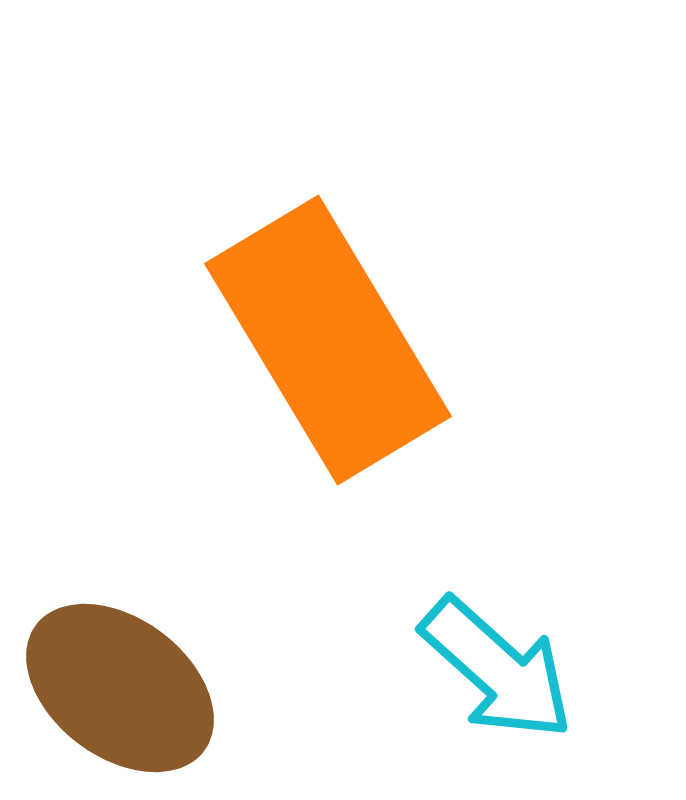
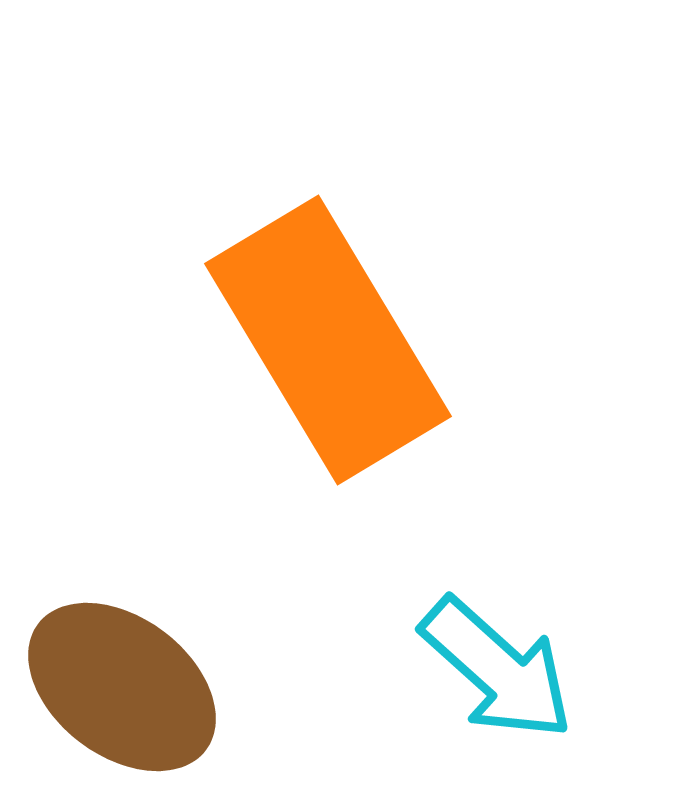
brown ellipse: moved 2 px right, 1 px up
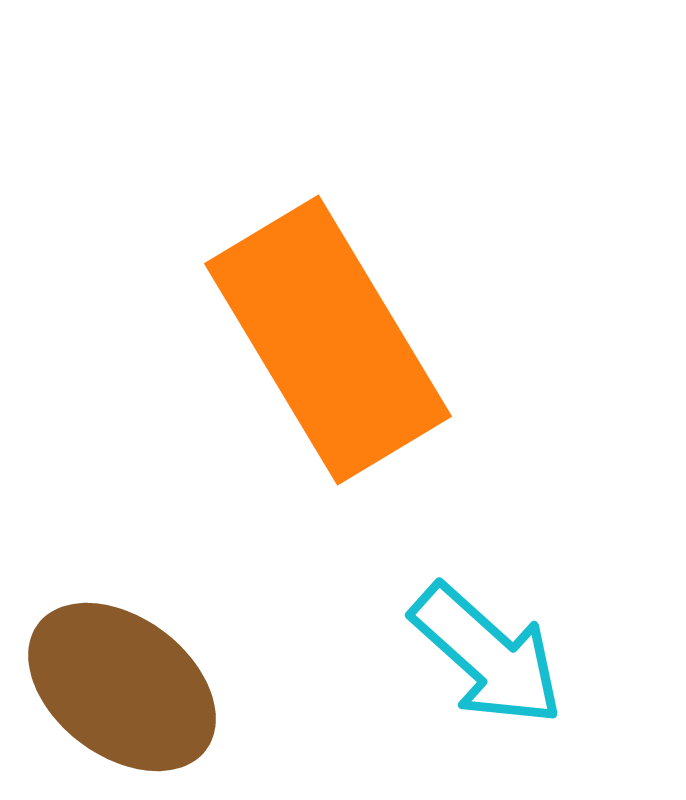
cyan arrow: moved 10 px left, 14 px up
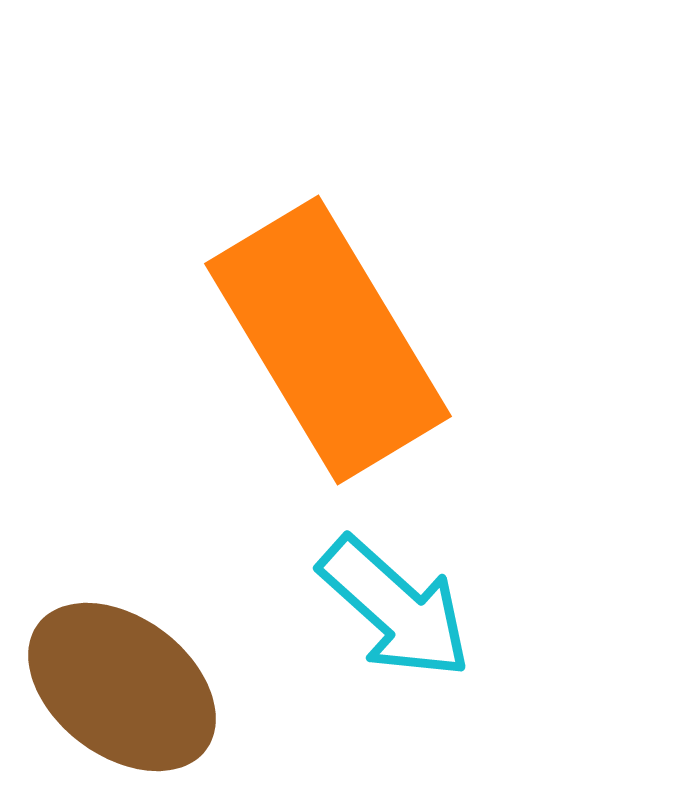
cyan arrow: moved 92 px left, 47 px up
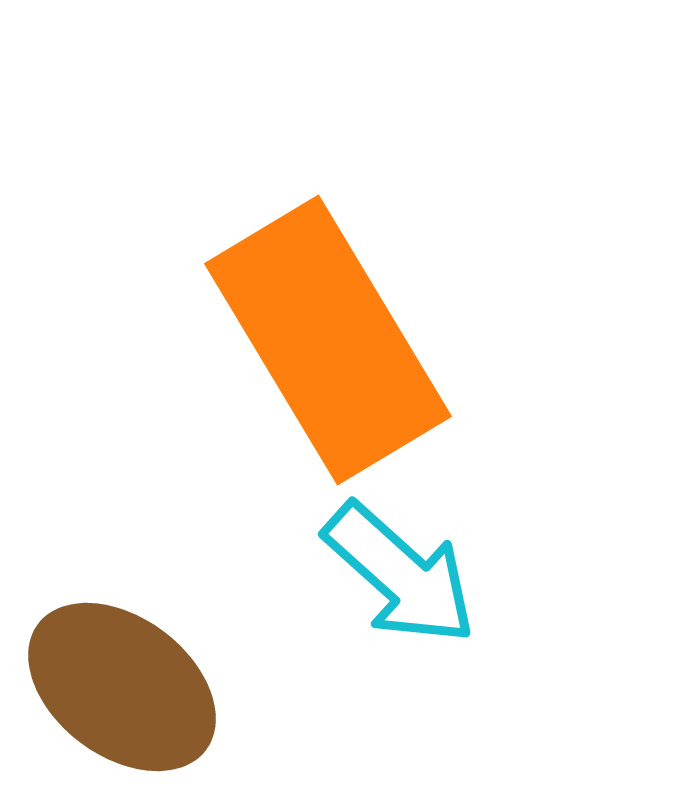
cyan arrow: moved 5 px right, 34 px up
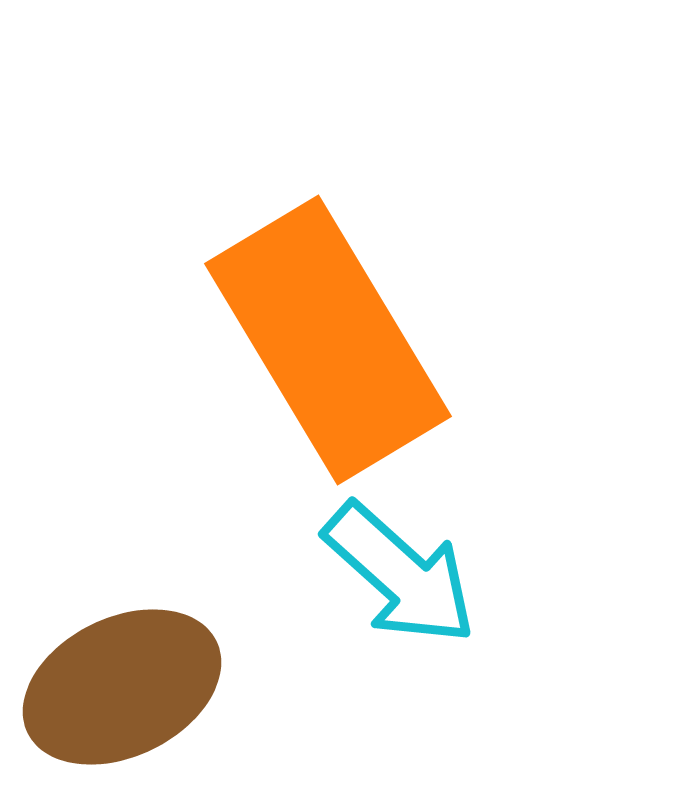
brown ellipse: rotated 63 degrees counterclockwise
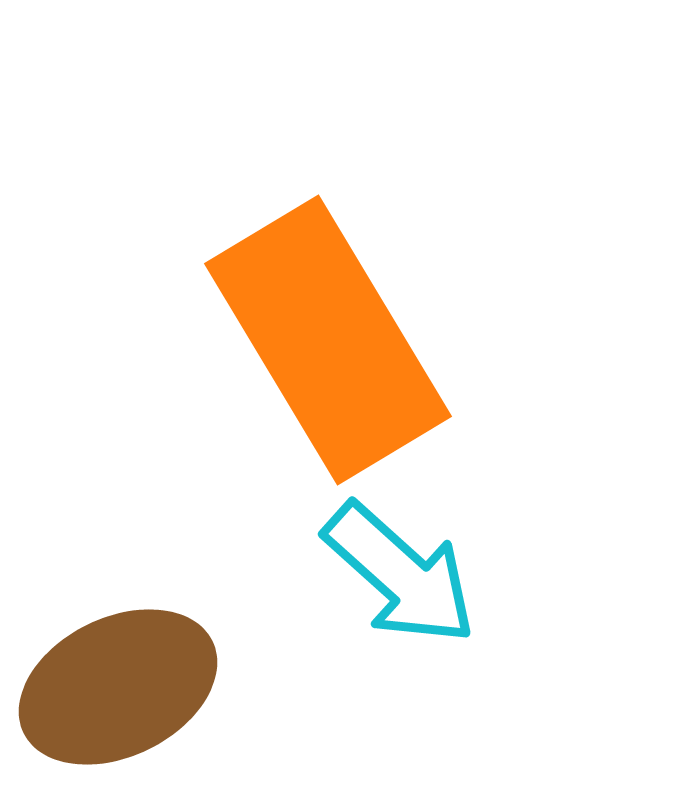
brown ellipse: moved 4 px left
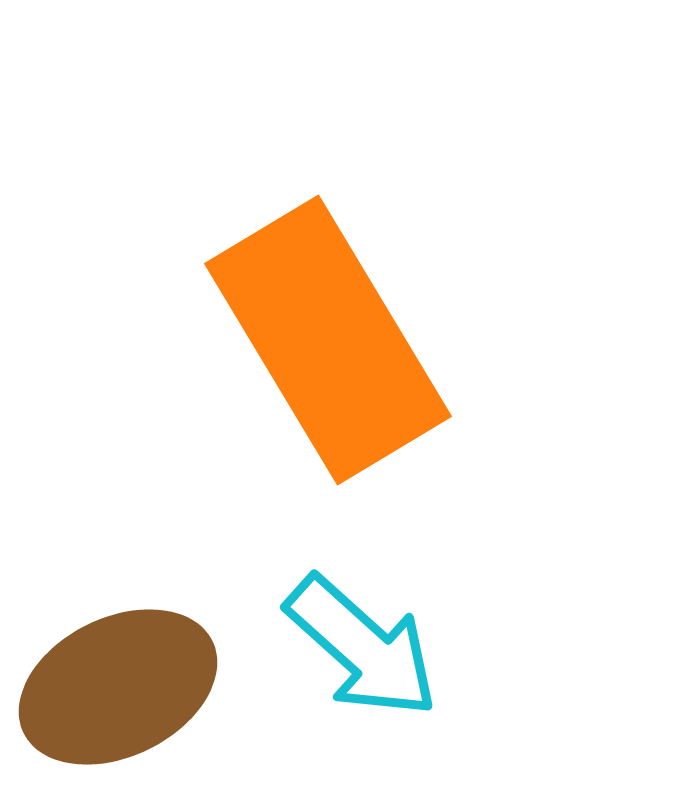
cyan arrow: moved 38 px left, 73 px down
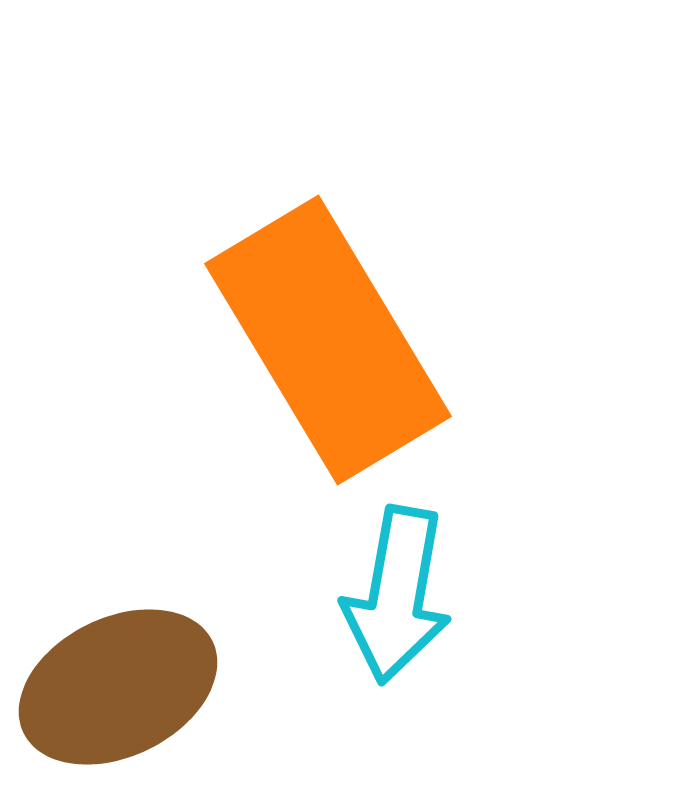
cyan arrow: moved 35 px right, 52 px up; rotated 58 degrees clockwise
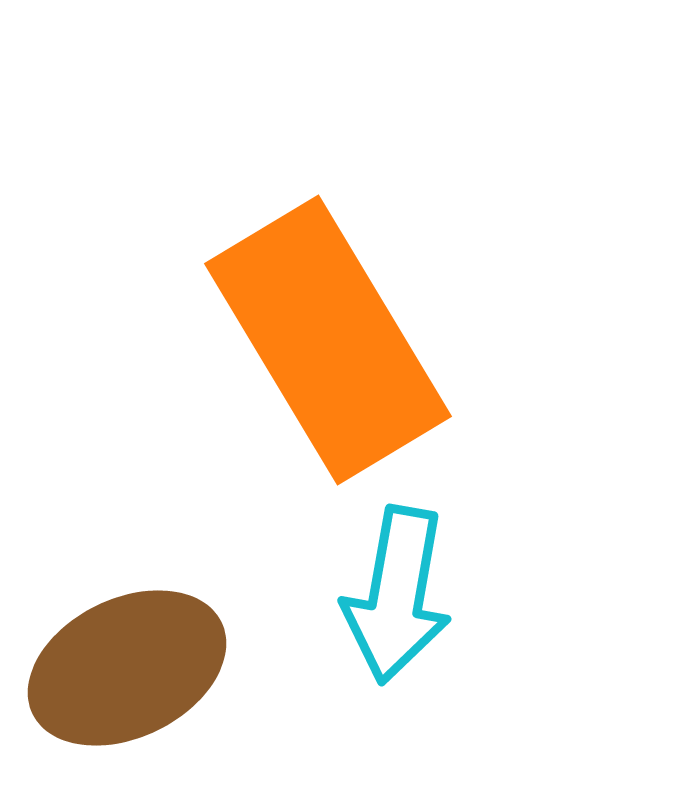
brown ellipse: moved 9 px right, 19 px up
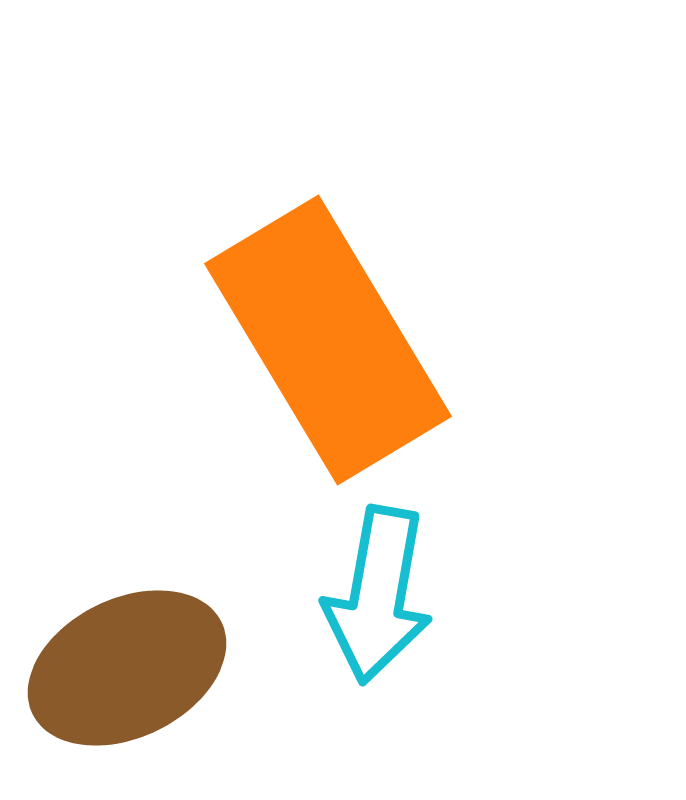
cyan arrow: moved 19 px left
